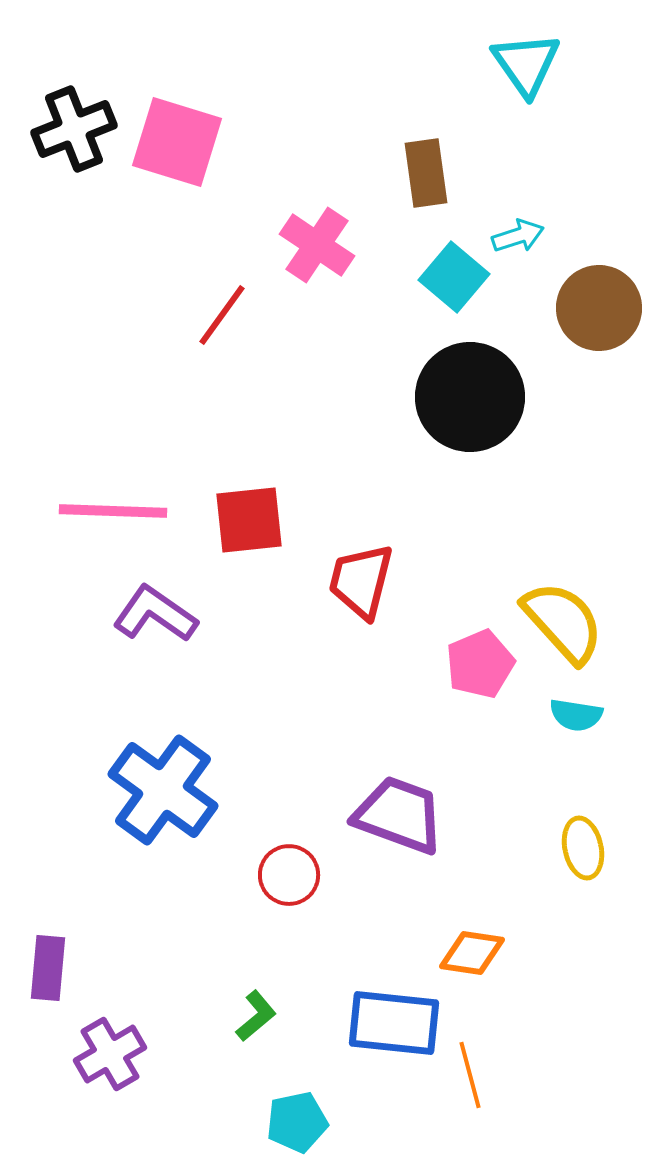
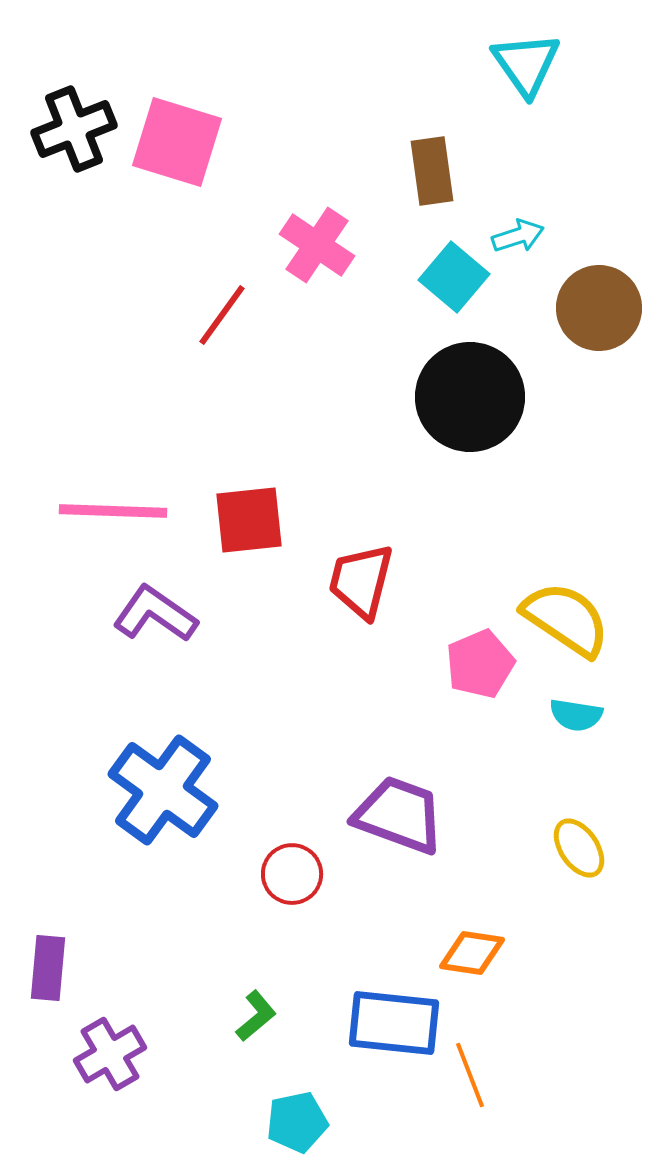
brown rectangle: moved 6 px right, 2 px up
yellow semicircle: moved 3 px right, 3 px up; rotated 14 degrees counterclockwise
yellow ellipse: moved 4 px left; rotated 22 degrees counterclockwise
red circle: moved 3 px right, 1 px up
orange line: rotated 6 degrees counterclockwise
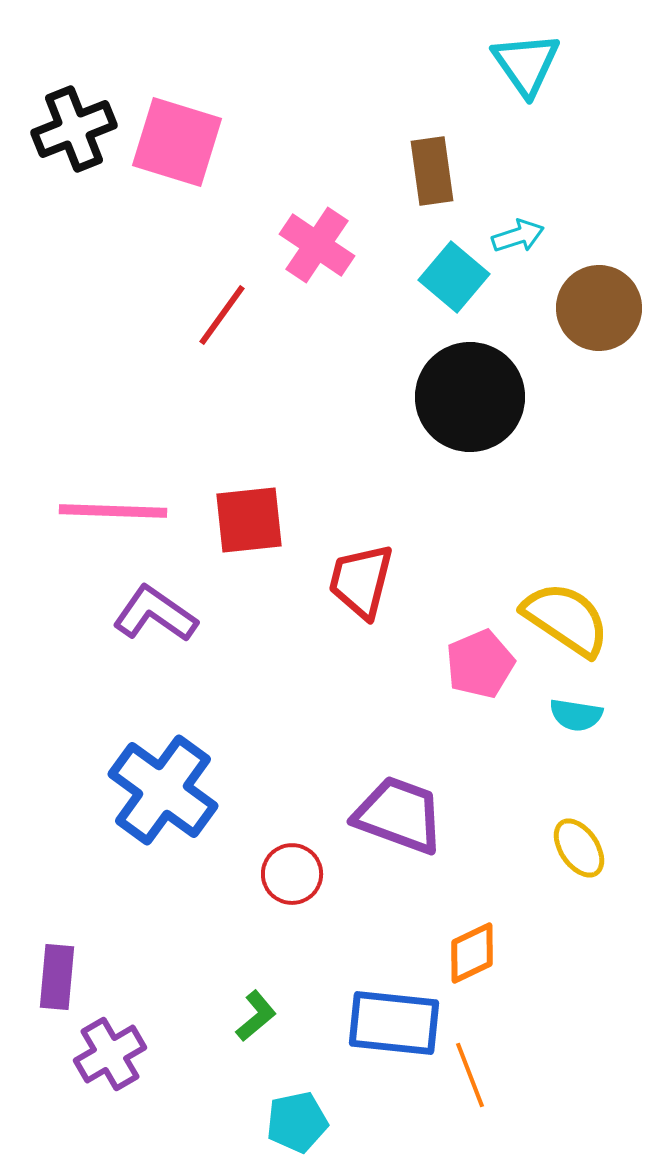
orange diamond: rotated 34 degrees counterclockwise
purple rectangle: moved 9 px right, 9 px down
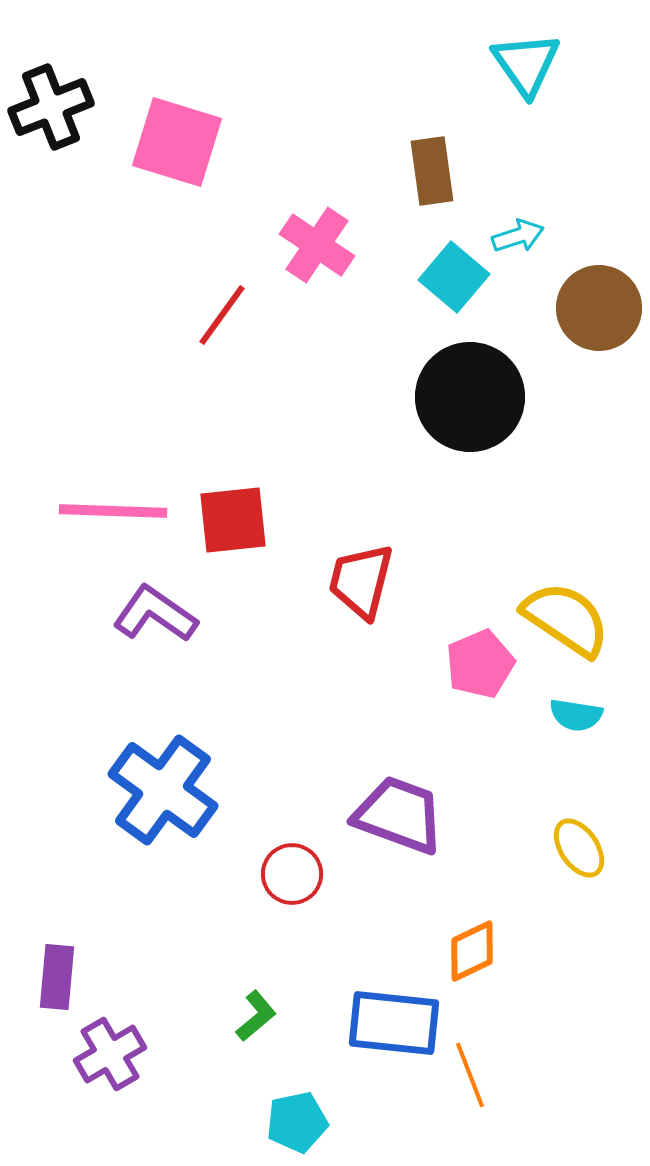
black cross: moved 23 px left, 22 px up
red square: moved 16 px left
orange diamond: moved 2 px up
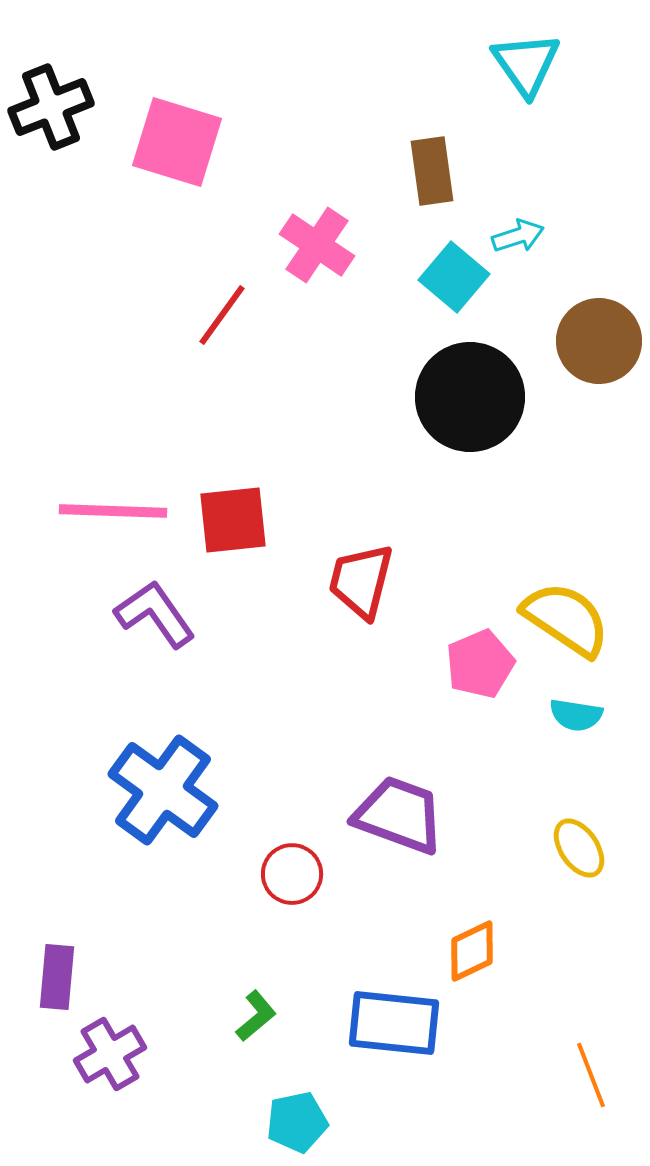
brown circle: moved 33 px down
purple L-shape: rotated 20 degrees clockwise
orange line: moved 121 px right
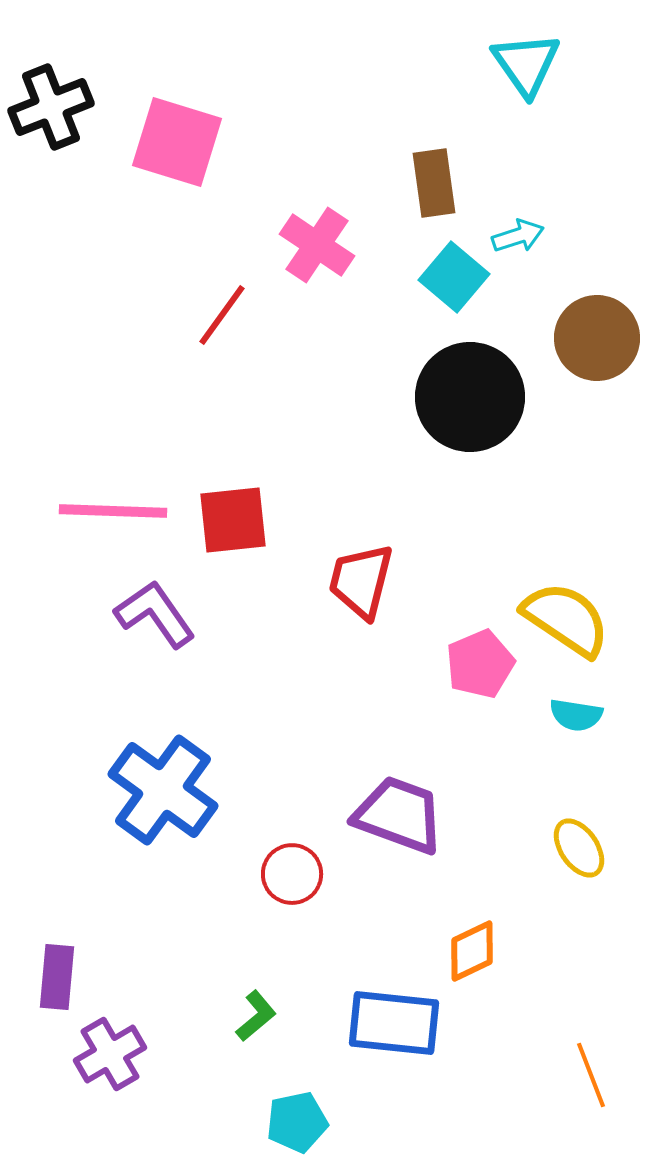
brown rectangle: moved 2 px right, 12 px down
brown circle: moved 2 px left, 3 px up
